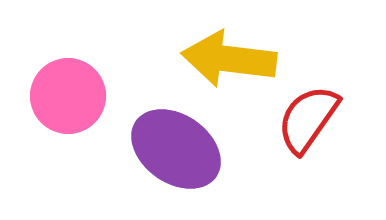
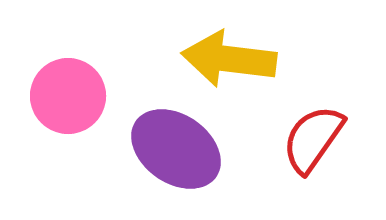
red semicircle: moved 5 px right, 20 px down
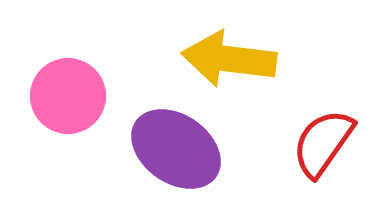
red semicircle: moved 10 px right, 4 px down
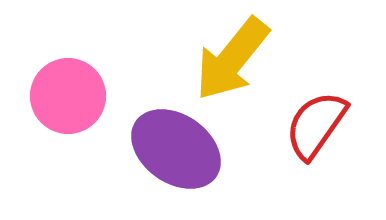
yellow arrow: moved 3 px right; rotated 58 degrees counterclockwise
red semicircle: moved 7 px left, 18 px up
